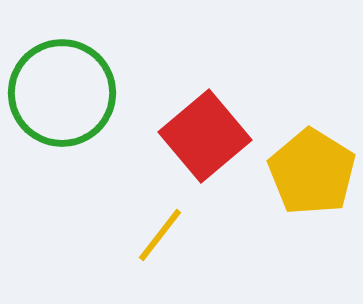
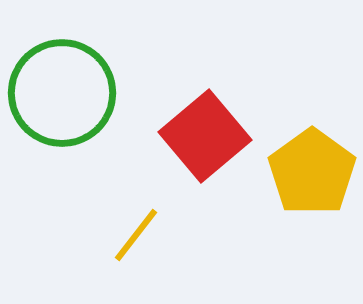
yellow pentagon: rotated 4 degrees clockwise
yellow line: moved 24 px left
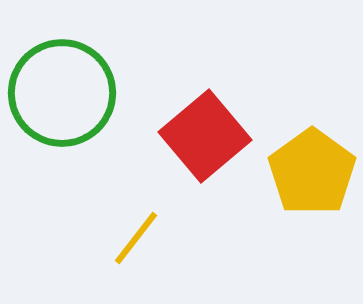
yellow line: moved 3 px down
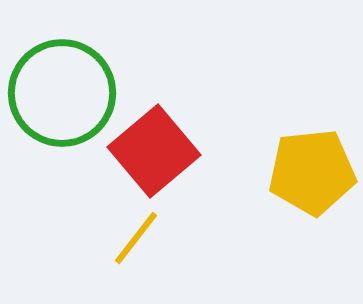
red square: moved 51 px left, 15 px down
yellow pentagon: rotated 30 degrees clockwise
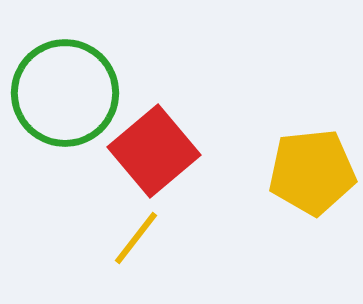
green circle: moved 3 px right
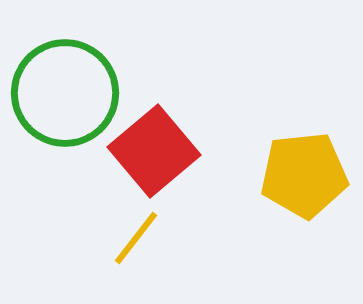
yellow pentagon: moved 8 px left, 3 px down
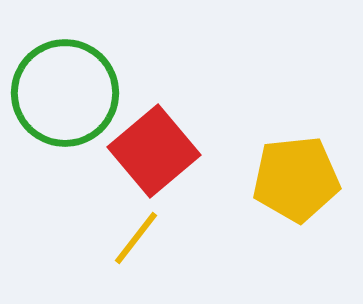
yellow pentagon: moved 8 px left, 4 px down
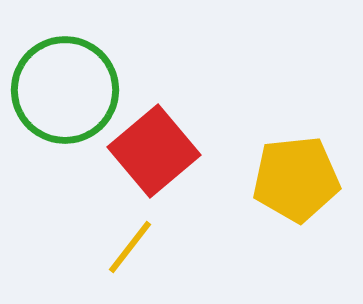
green circle: moved 3 px up
yellow line: moved 6 px left, 9 px down
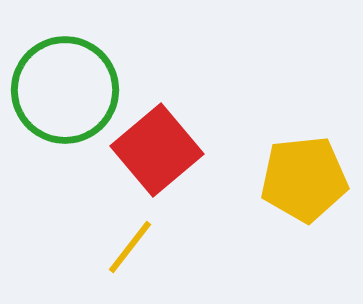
red square: moved 3 px right, 1 px up
yellow pentagon: moved 8 px right
